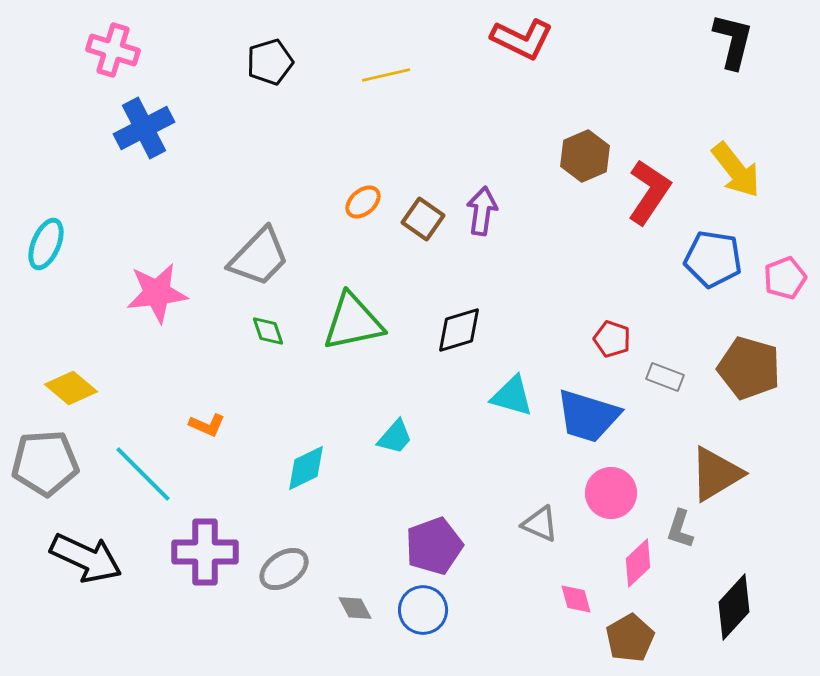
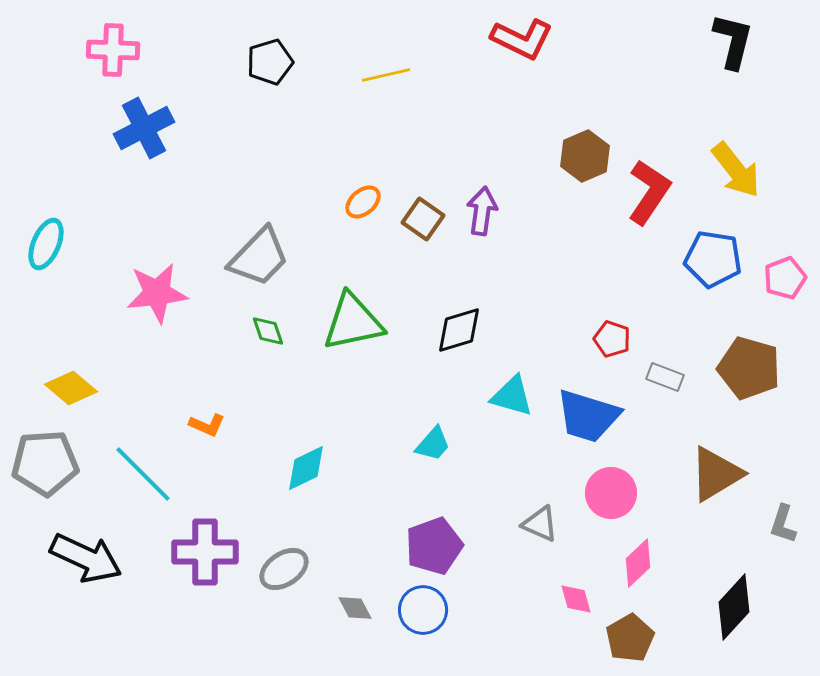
pink cross at (113, 50): rotated 15 degrees counterclockwise
cyan trapezoid at (395, 437): moved 38 px right, 7 px down
gray L-shape at (680, 529): moved 103 px right, 5 px up
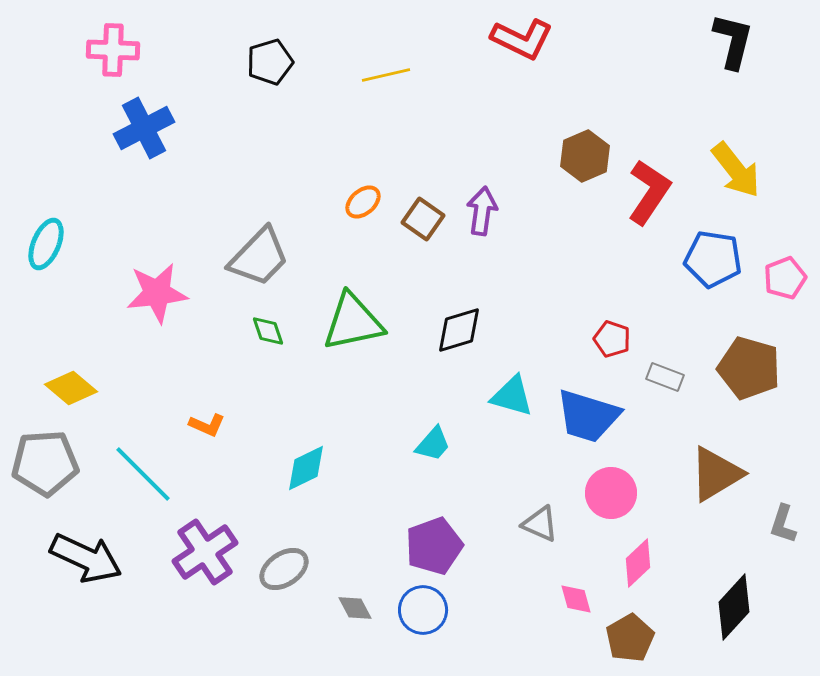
purple cross at (205, 552): rotated 34 degrees counterclockwise
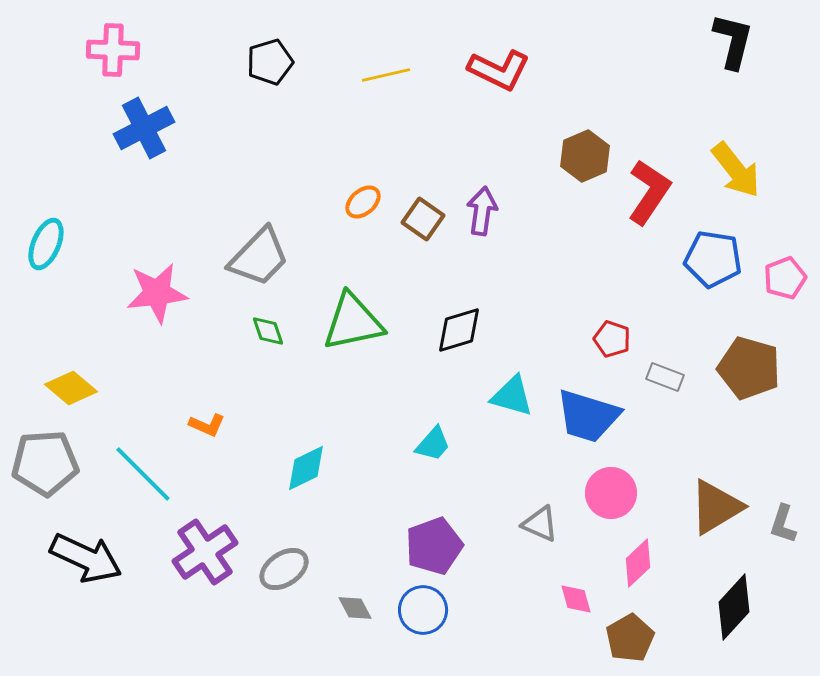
red L-shape at (522, 39): moved 23 px left, 31 px down
brown triangle at (716, 474): moved 33 px down
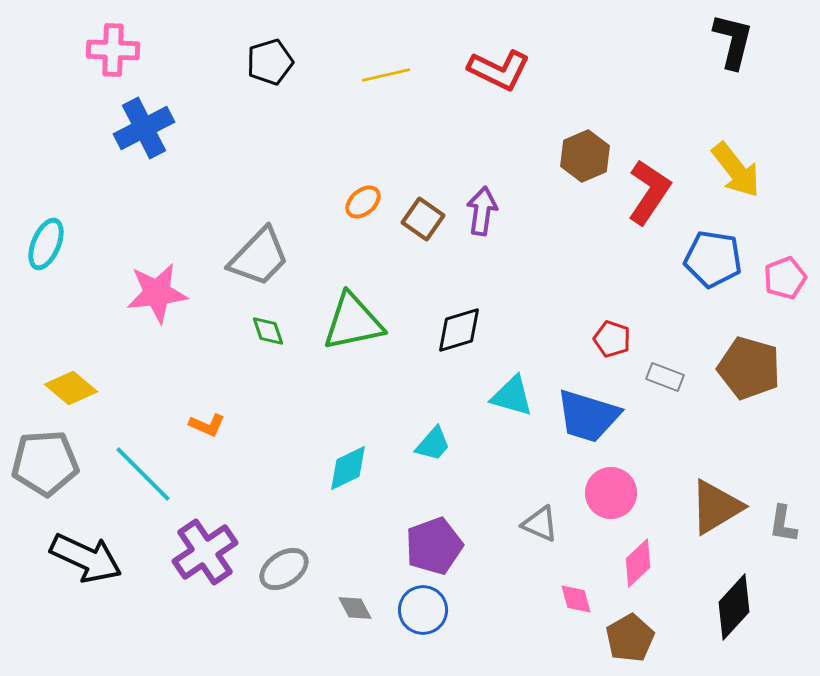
cyan diamond at (306, 468): moved 42 px right
gray L-shape at (783, 524): rotated 9 degrees counterclockwise
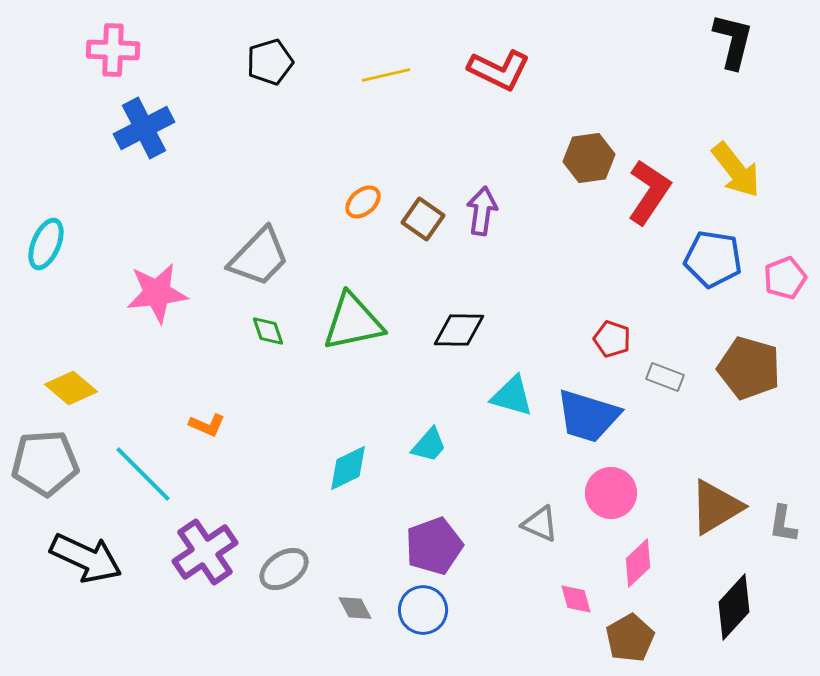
brown hexagon at (585, 156): moved 4 px right, 2 px down; rotated 15 degrees clockwise
black diamond at (459, 330): rotated 18 degrees clockwise
cyan trapezoid at (433, 444): moved 4 px left, 1 px down
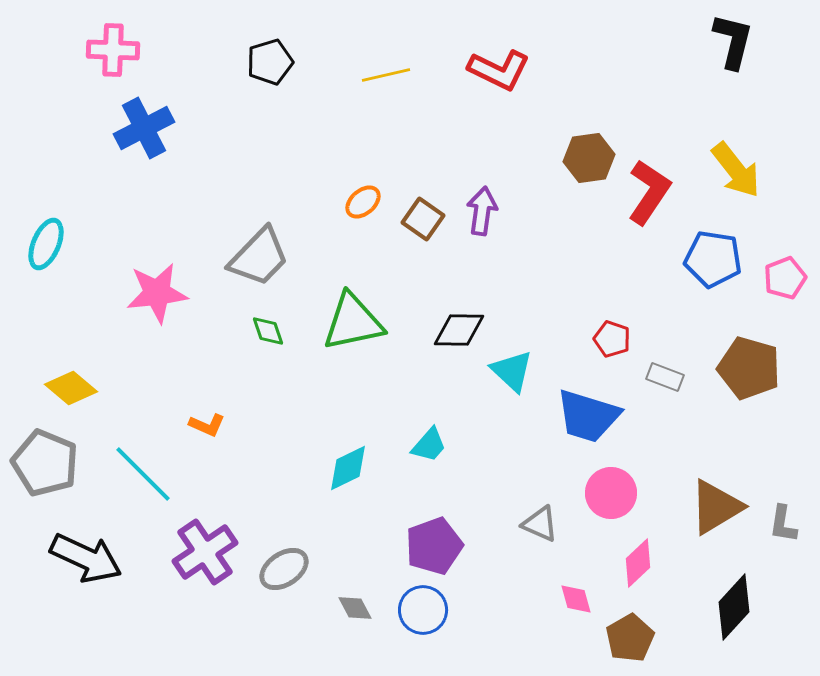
cyan triangle at (512, 396): moved 25 px up; rotated 27 degrees clockwise
gray pentagon at (45, 463): rotated 26 degrees clockwise
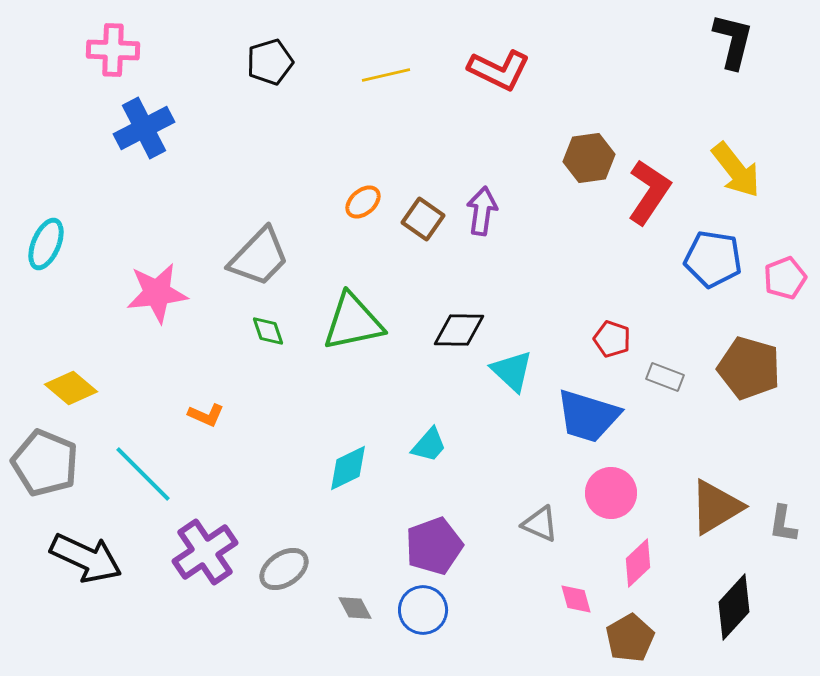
orange L-shape at (207, 425): moved 1 px left, 10 px up
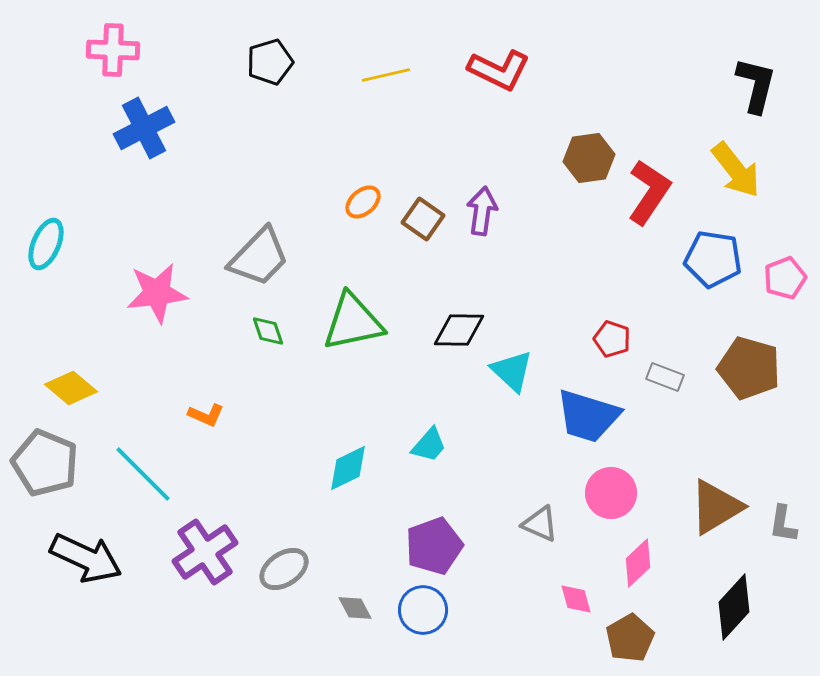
black L-shape at (733, 41): moved 23 px right, 44 px down
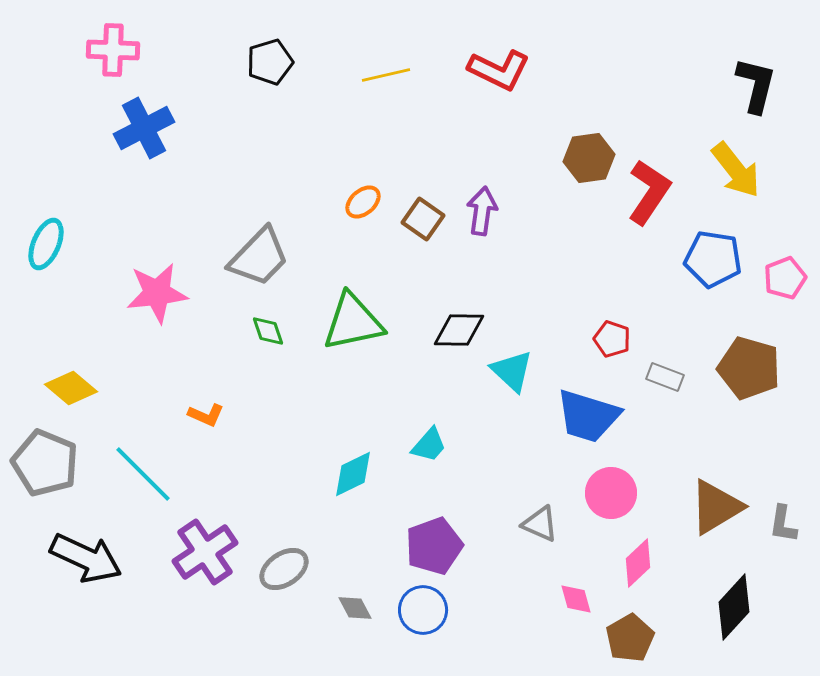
cyan diamond at (348, 468): moved 5 px right, 6 px down
